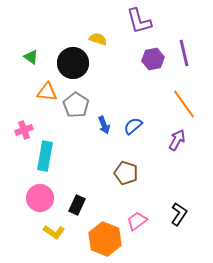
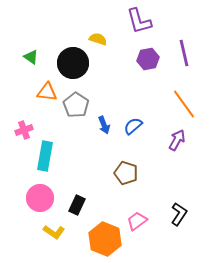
purple hexagon: moved 5 px left
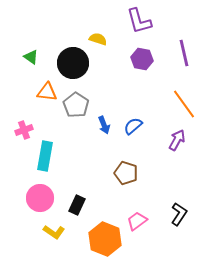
purple hexagon: moved 6 px left; rotated 20 degrees clockwise
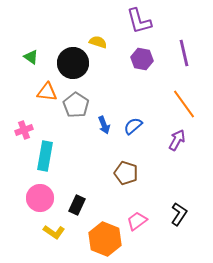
yellow semicircle: moved 3 px down
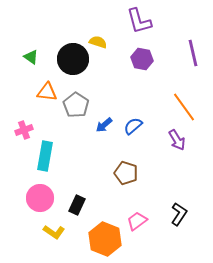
purple line: moved 9 px right
black circle: moved 4 px up
orange line: moved 3 px down
blue arrow: rotated 72 degrees clockwise
purple arrow: rotated 120 degrees clockwise
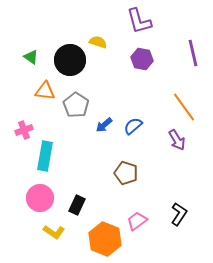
black circle: moved 3 px left, 1 px down
orange triangle: moved 2 px left, 1 px up
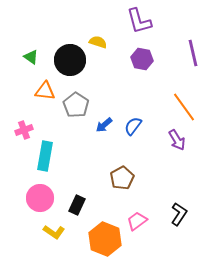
blue semicircle: rotated 12 degrees counterclockwise
brown pentagon: moved 4 px left, 5 px down; rotated 25 degrees clockwise
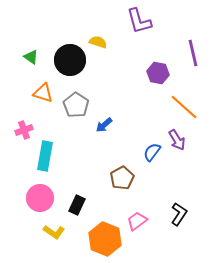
purple hexagon: moved 16 px right, 14 px down
orange triangle: moved 2 px left, 2 px down; rotated 10 degrees clockwise
orange line: rotated 12 degrees counterclockwise
blue semicircle: moved 19 px right, 26 px down
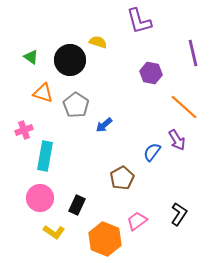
purple hexagon: moved 7 px left
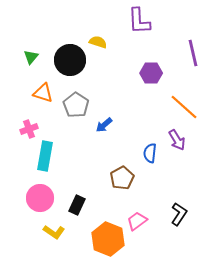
purple L-shape: rotated 12 degrees clockwise
green triangle: rotated 35 degrees clockwise
purple hexagon: rotated 10 degrees counterclockwise
pink cross: moved 5 px right, 1 px up
blue semicircle: moved 2 px left, 1 px down; rotated 30 degrees counterclockwise
orange hexagon: moved 3 px right
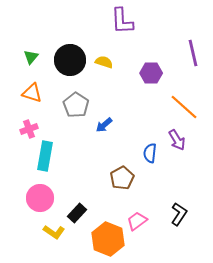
purple L-shape: moved 17 px left
yellow semicircle: moved 6 px right, 20 px down
orange triangle: moved 11 px left
black rectangle: moved 8 px down; rotated 18 degrees clockwise
